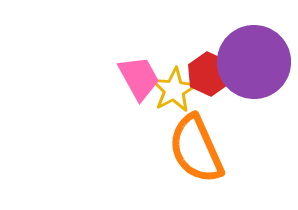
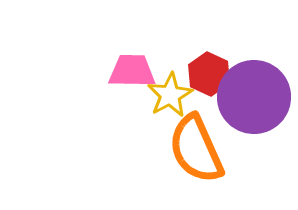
purple circle: moved 35 px down
pink trapezoid: moved 7 px left, 7 px up; rotated 60 degrees counterclockwise
yellow star: moved 4 px left, 5 px down
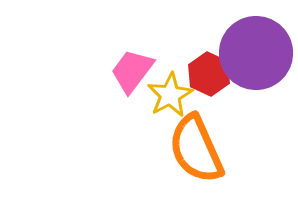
pink trapezoid: rotated 54 degrees counterclockwise
purple circle: moved 2 px right, 44 px up
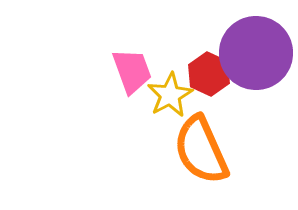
pink trapezoid: rotated 123 degrees clockwise
orange semicircle: moved 5 px right, 1 px down
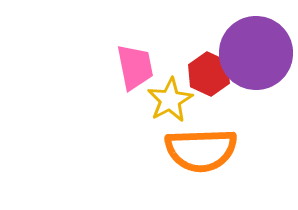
pink trapezoid: moved 3 px right, 4 px up; rotated 9 degrees clockwise
yellow star: moved 5 px down
orange semicircle: rotated 68 degrees counterclockwise
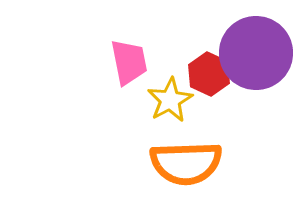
pink trapezoid: moved 6 px left, 5 px up
orange semicircle: moved 15 px left, 13 px down
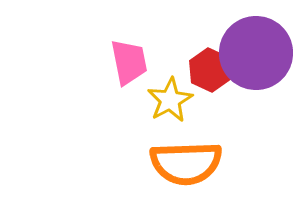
red hexagon: moved 1 px right, 4 px up
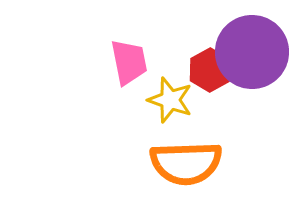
purple circle: moved 4 px left, 1 px up
red hexagon: rotated 6 degrees clockwise
yellow star: rotated 24 degrees counterclockwise
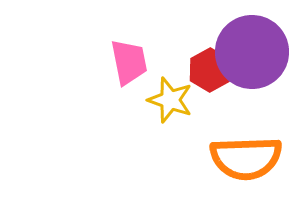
orange semicircle: moved 60 px right, 5 px up
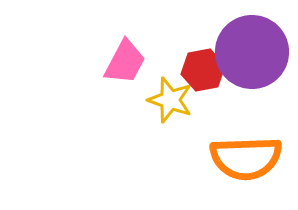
pink trapezoid: moved 4 px left; rotated 39 degrees clockwise
red hexagon: moved 7 px left; rotated 18 degrees clockwise
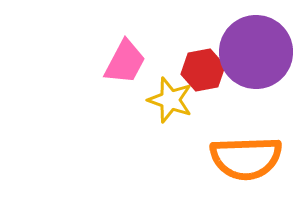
purple circle: moved 4 px right
